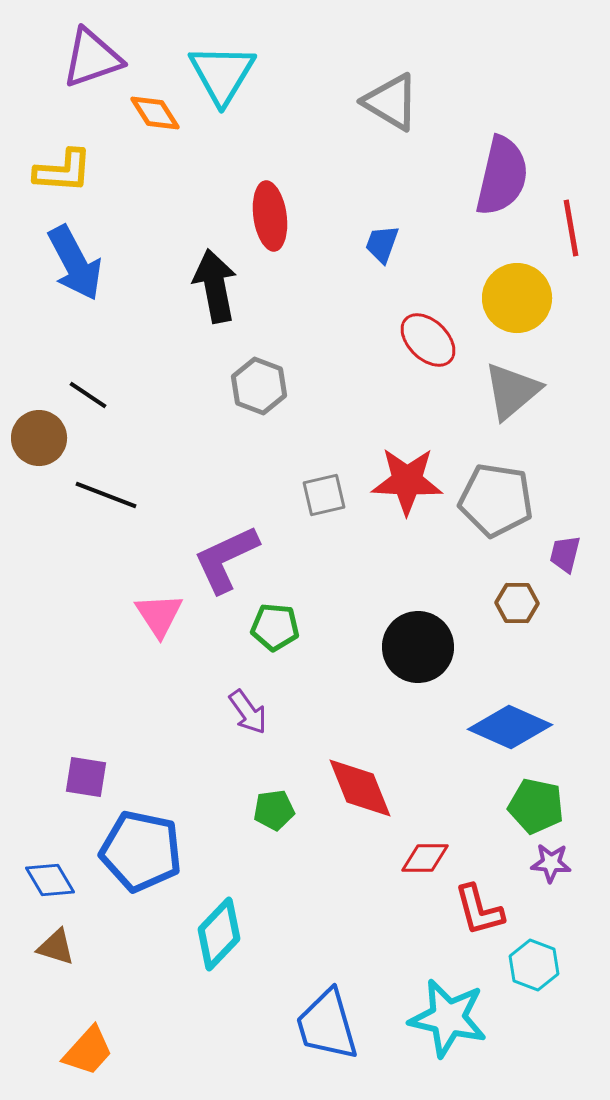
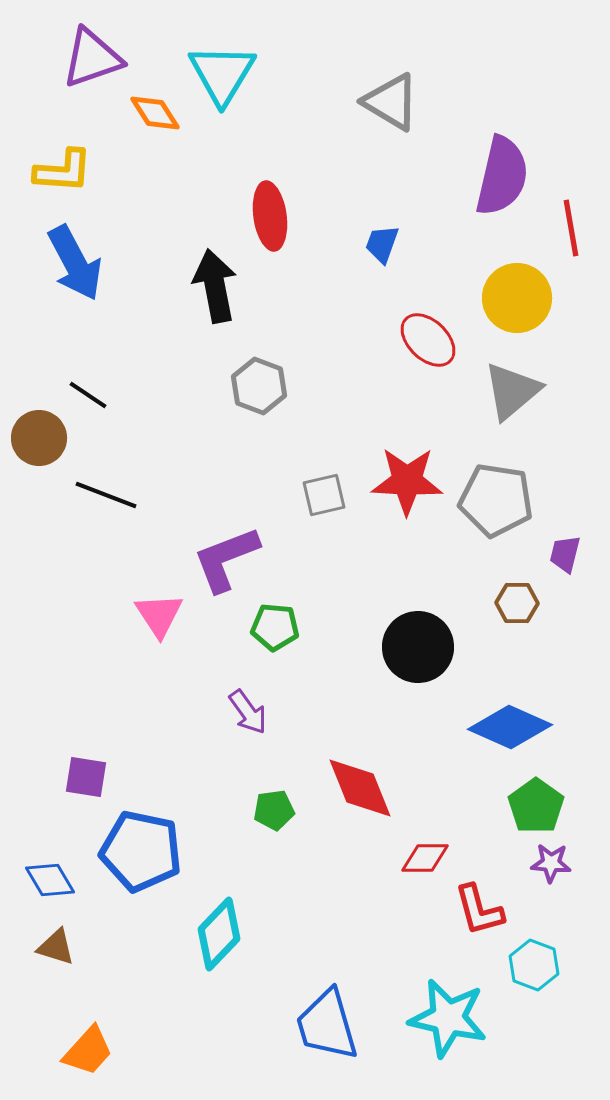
purple L-shape at (226, 559): rotated 4 degrees clockwise
green pentagon at (536, 806): rotated 24 degrees clockwise
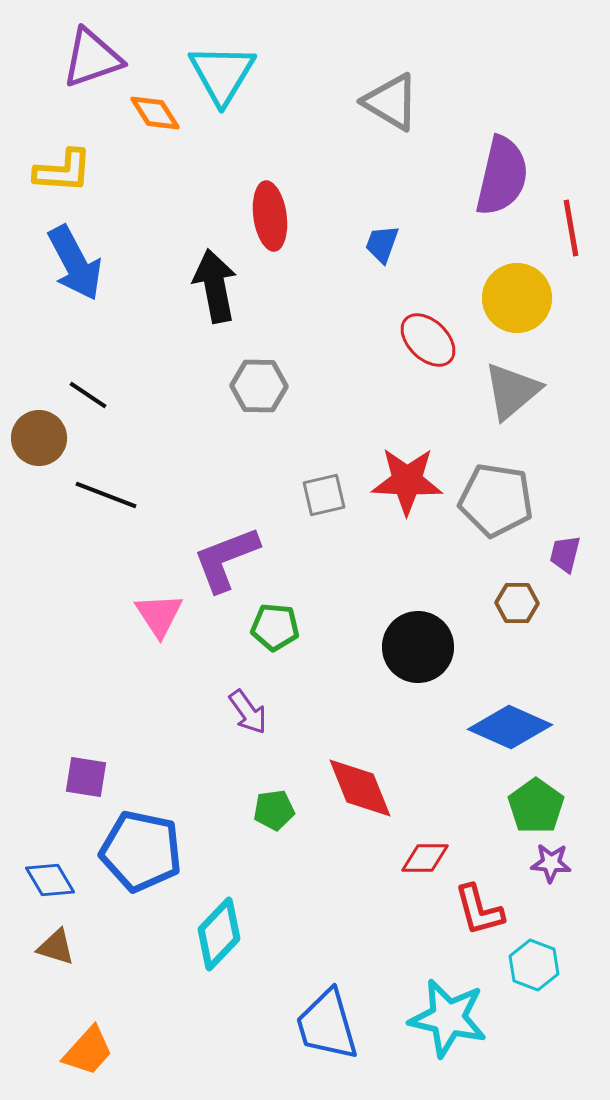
gray hexagon at (259, 386): rotated 20 degrees counterclockwise
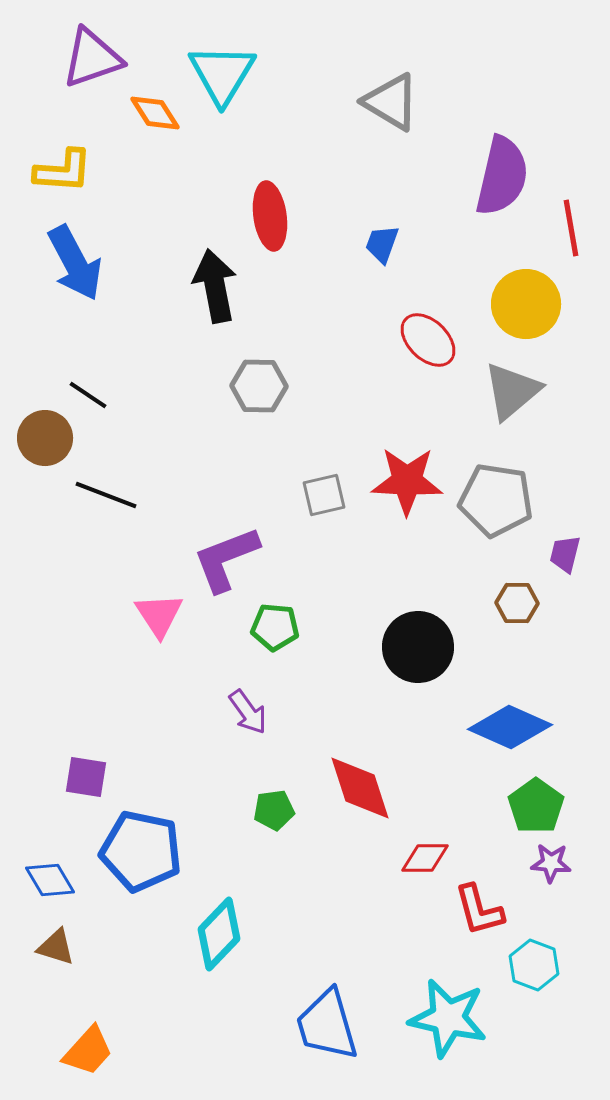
yellow circle at (517, 298): moved 9 px right, 6 px down
brown circle at (39, 438): moved 6 px right
red diamond at (360, 788): rotated 4 degrees clockwise
